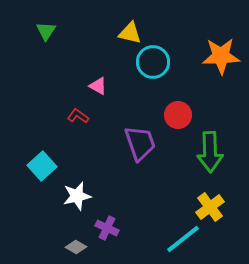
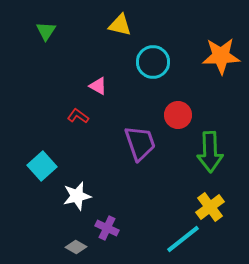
yellow triangle: moved 10 px left, 8 px up
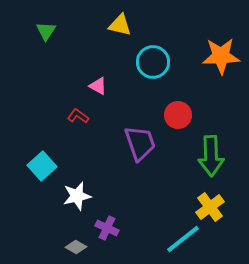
green arrow: moved 1 px right, 4 px down
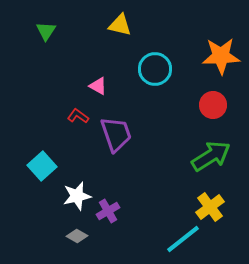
cyan circle: moved 2 px right, 7 px down
red circle: moved 35 px right, 10 px up
purple trapezoid: moved 24 px left, 9 px up
green arrow: rotated 120 degrees counterclockwise
purple cross: moved 1 px right, 17 px up; rotated 35 degrees clockwise
gray diamond: moved 1 px right, 11 px up
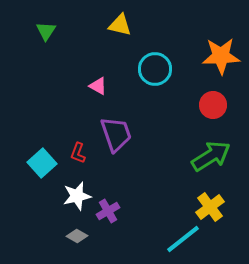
red L-shape: moved 37 px down; rotated 105 degrees counterclockwise
cyan square: moved 3 px up
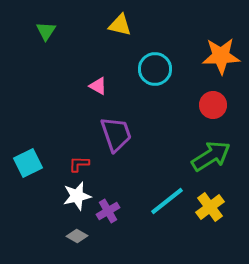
red L-shape: moved 1 px right, 11 px down; rotated 70 degrees clockwise
cyan square: moved 14 px left; rotated 16 degrees clockwise
cyan line: moved 16 px left, 38 px up
